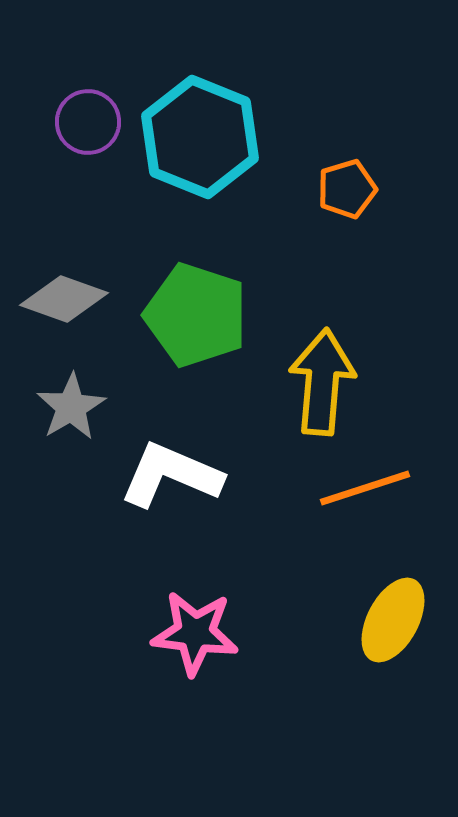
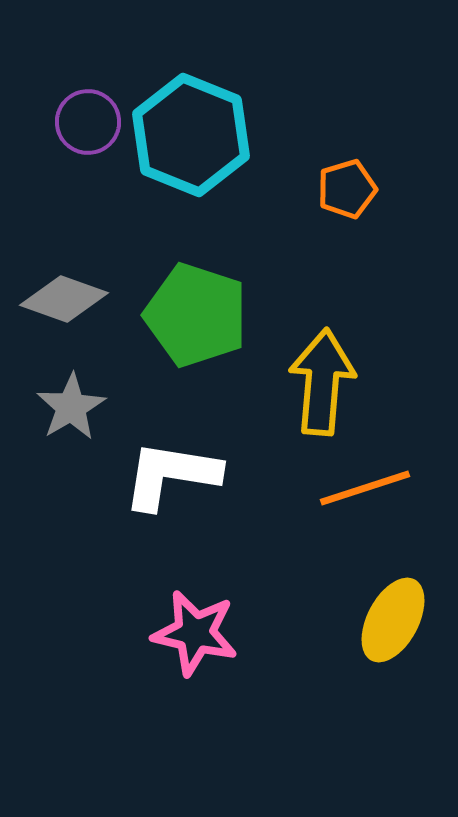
cyan hexagon: moved 9 px left, 2 px up
white L-shape: rotated 14 degrees counterclockwise
pink star: rotated 6 degrees clockwise
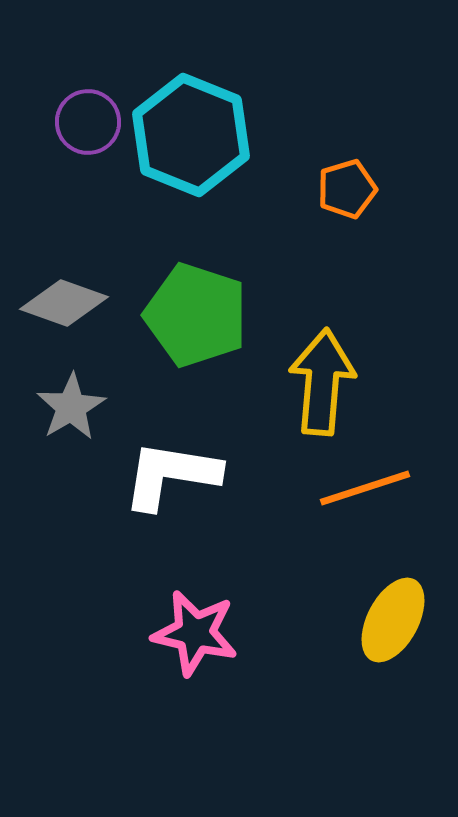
gray diamond: moved 4 px down
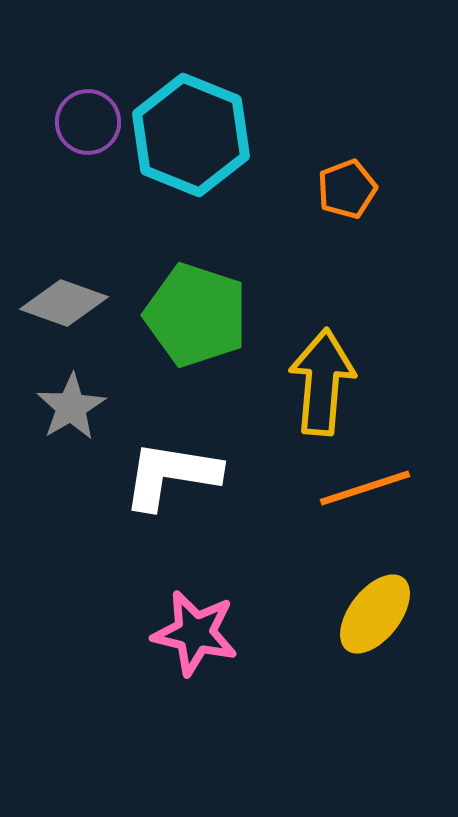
orange pentagon: rotated 4 degrees counterclockwise
yellow ellipse: moved 18 px left, 6 px up; rotated 10 degrees clockwise
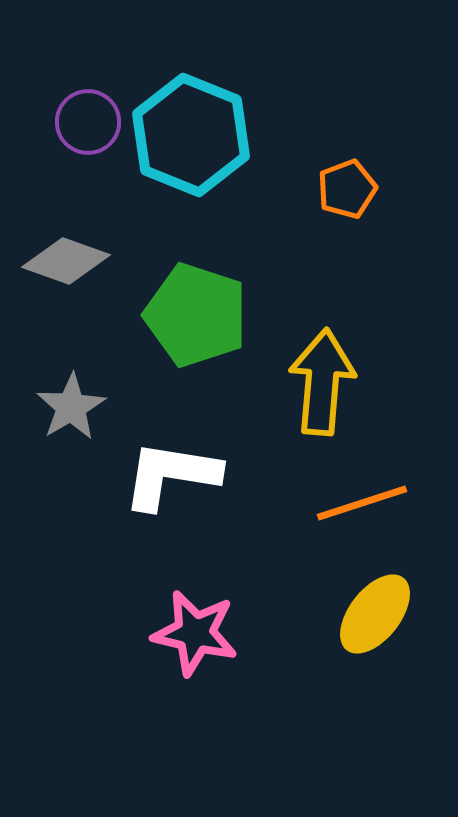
gray diamond: moved 2 px right, 42 px up
orange line: moved 3 px left, 15 px down
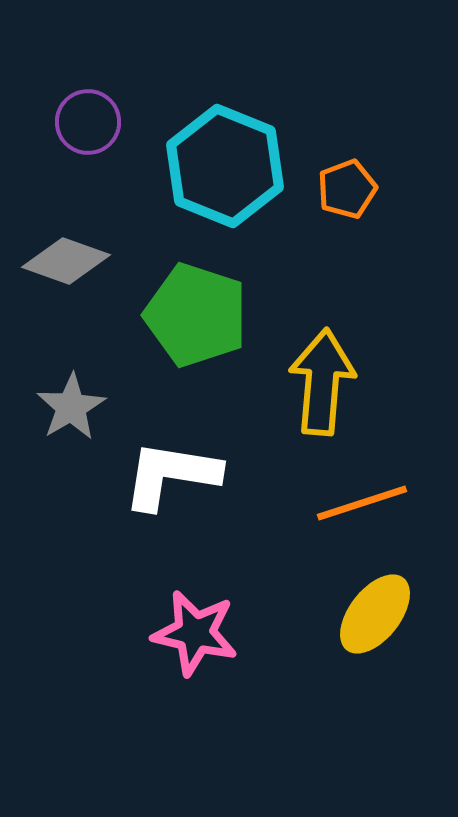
cyan hexagon: moved 34 px right, 31 px down
